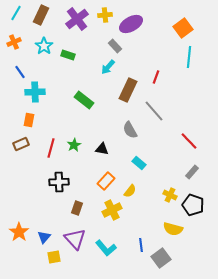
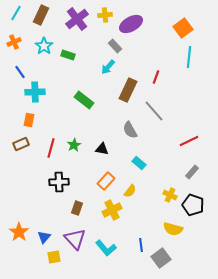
red line at (189, 141): rotated 72 degrees counterclockwise
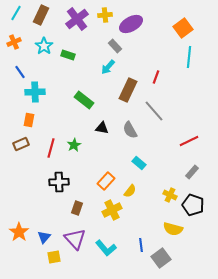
black triangle at (102, 149): moved 21 px up
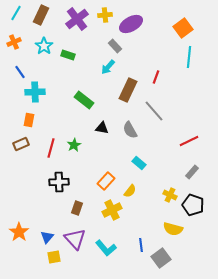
blue triangle at (44, 237): moved 3 px right
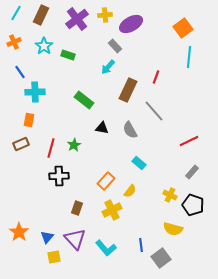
black cross at (59, 182): moved 6 px up
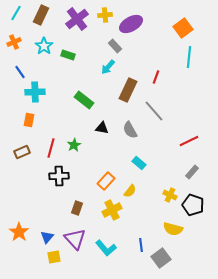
brown rectangle at (21, 144): moved 1 px right, 8 px down
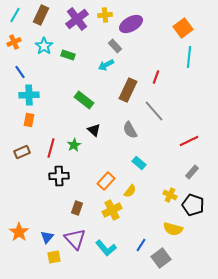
cyan line at (16, 13): moved 1 px left, 2 px down
cyan arrow at (108, 67): moved 2 px left, 2 px up; rotated 21 degrees clockwise
cyan cross at (35, 92): moved 6 px left, 3 px down
black triangle at (102, 128): moved 8 px left, 2 px down; rotated 32 degrees clockwise
blue line at (141, 245): rotated 40 degrees clockwise
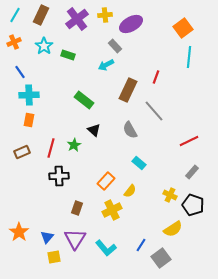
yellow semicircle at (173, 229): rotated 48 degrees counterclockwise
purple triangle at (75, 239): rotated 15 degrees clockwise
